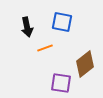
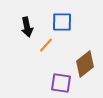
blue square: rotated 10 degrees counterclockwise
orange line: moved 1 px right, 3 px up; rotated 28 degrees counterclockwise
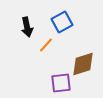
blue square: rotated 30 degrees counterclockwise
brown diamond: moved 2 px left; rotated 20 degrees clockwise
purple square: rotated 15 degrees counterclockwise
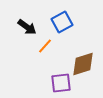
black arrow: rotated 42 degrees counterclockwise
orange line: moved 1 px left, 1 px down
